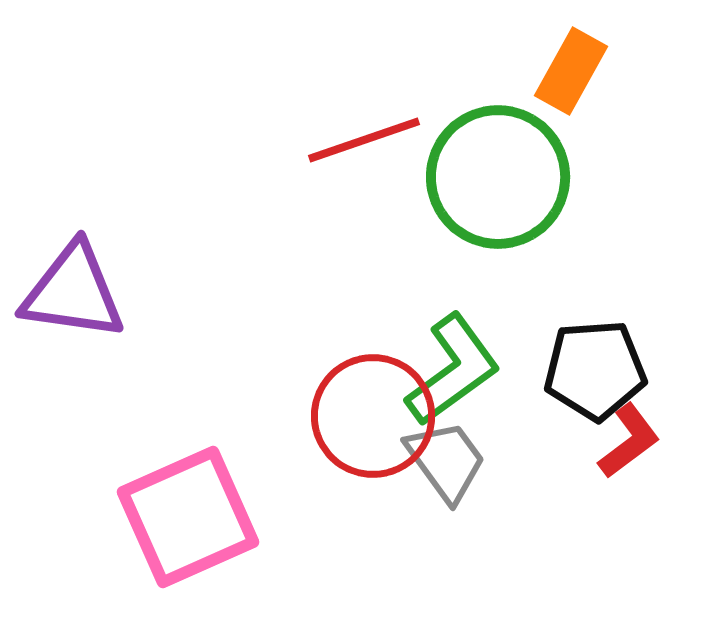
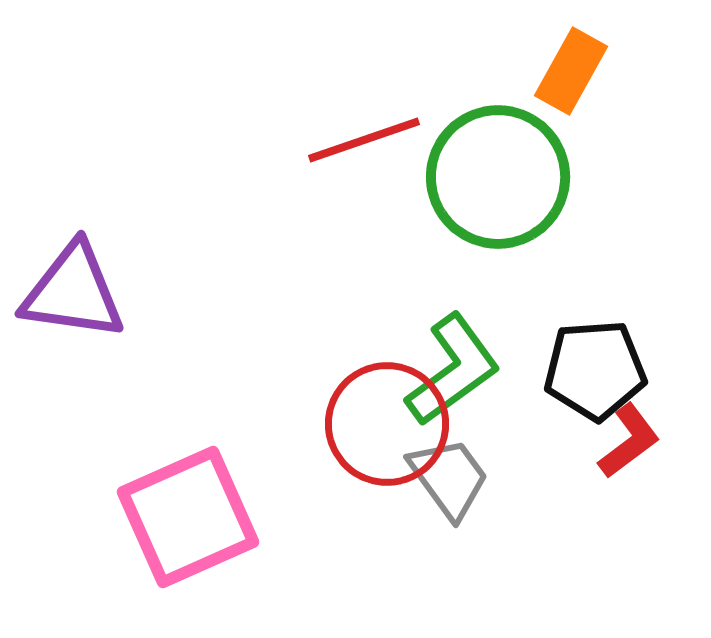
red circle: moved 14 px right, 8 px down
gray trapezoid: moved 3 px right, 17 px down
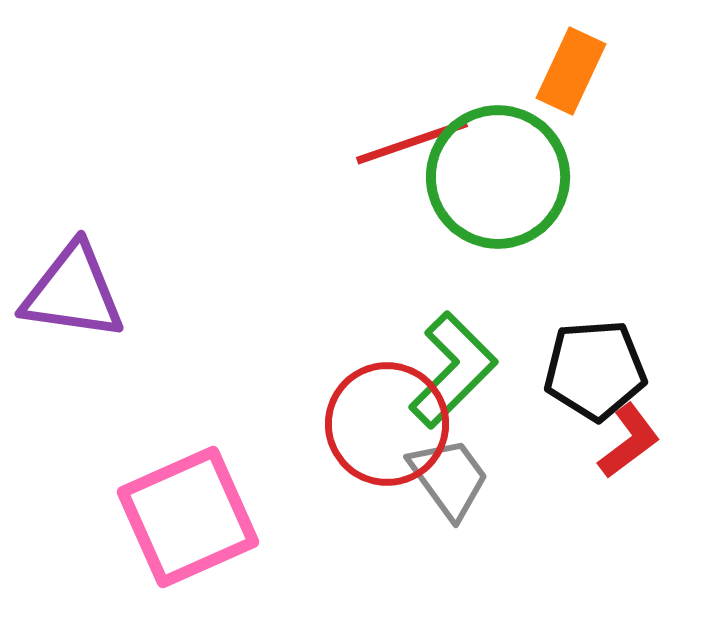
orange rectangle: rotated 4 degrees counterclockwise
red line: moved 48 px right, 2 px down
green L-shape: rotated 9 degrees counterclockwise
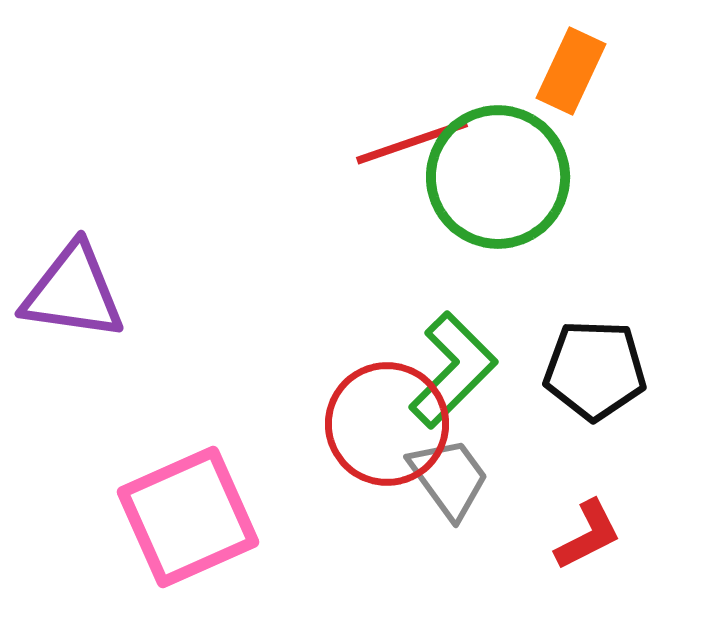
black pentagon: rotated 6 degrees clockwise
red L-shape: moved 41 px left, 94 px down; rotated 10 degrees clockwise
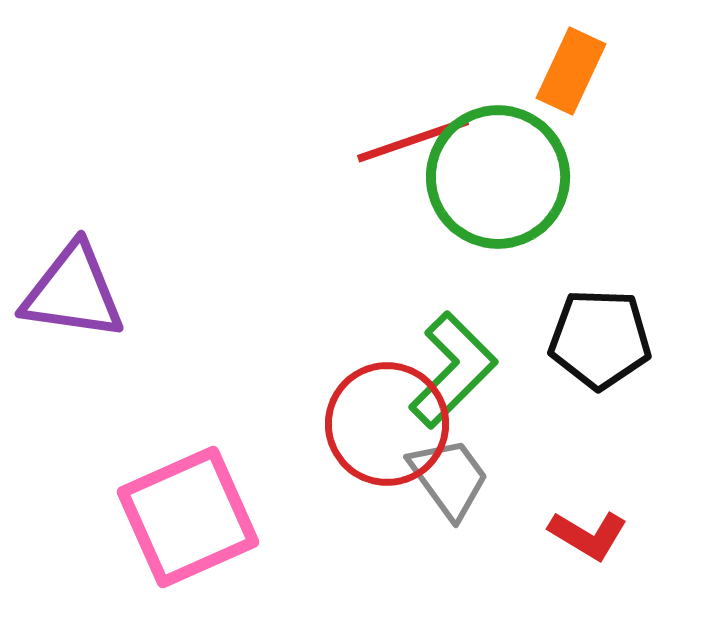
red line: moved 1 px right, 2 px up
black pentagon: moved 5 px right, 31 px up
red L-shape: rotated 58 degrees clockwise
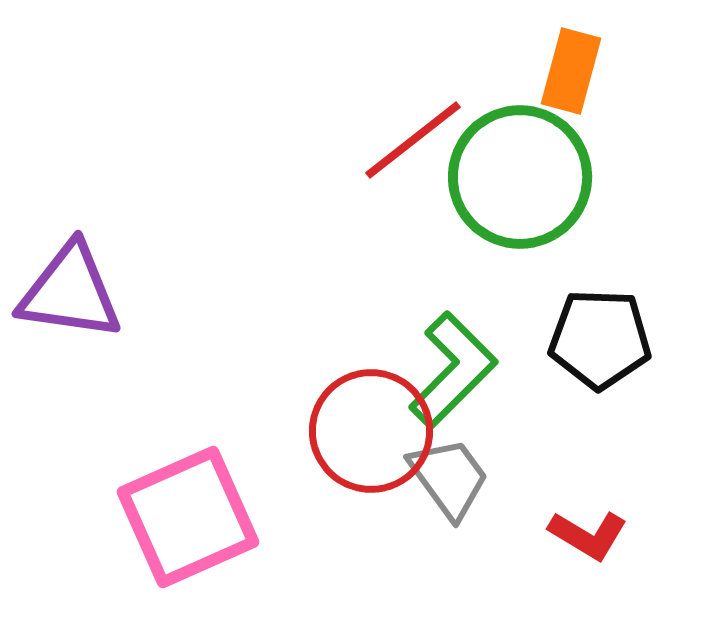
orange rectangle: rotated 10 degrees counterclockwise
red line: rotated 19 degrees counterclockwise
green circle: moved 22 px right
purple triangle: moved 3 px left
red circle: moved 16 px left, 7 px down
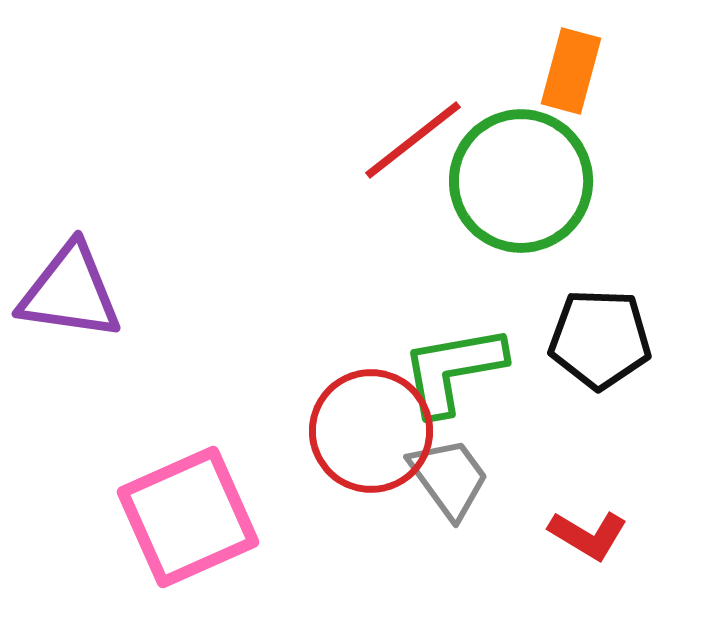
green circle: moved 1 px right, 4 px down
green L-shape: rotated 145 degrees counterclockwise
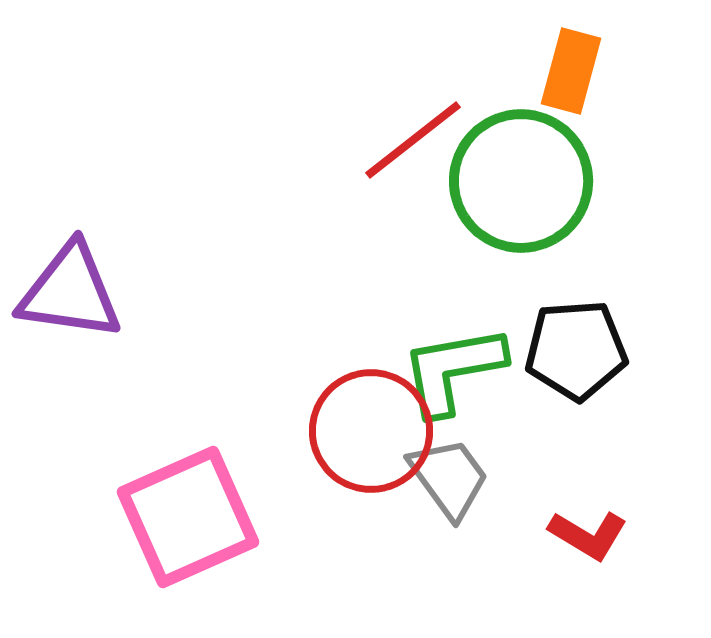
black pentagon: moved 24 px left, 11 px down; rotated 6 degrees counterclockwise
